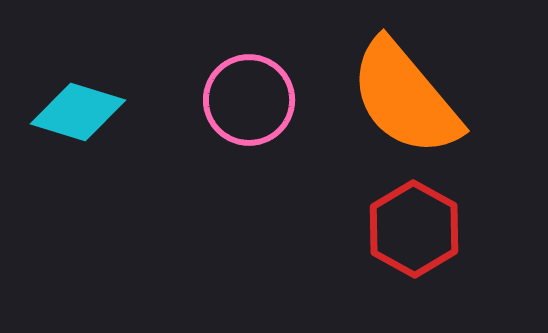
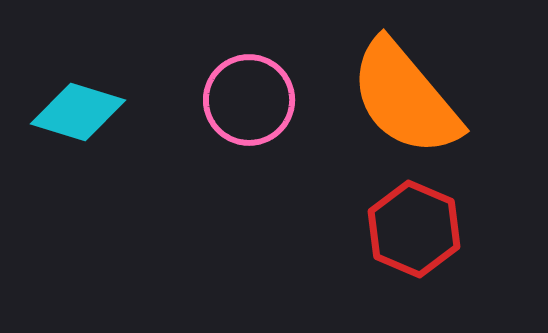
red hexagon: rotated 6 degrees counterclockwise
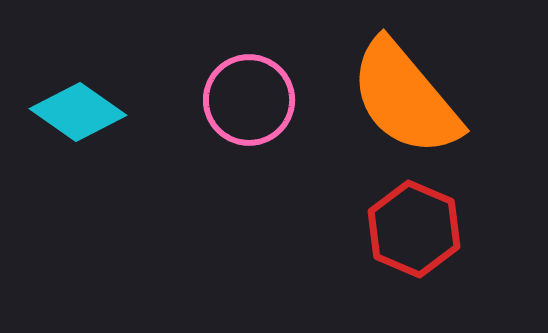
cyan diamond: rotated 18 degrees clockwise
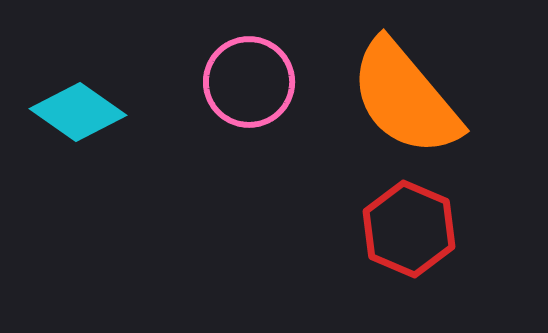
pink circle: moved 18 px up
red hexagon: moved 5 px left
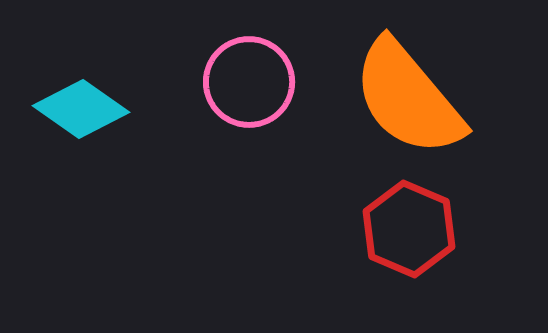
orange semicircle: moved 3 px right
cyan diamond: moved 3 px right, 3 px up
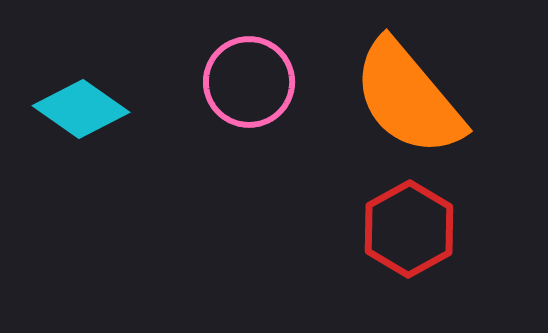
red hexagon: rotated 8 degrees clockwise
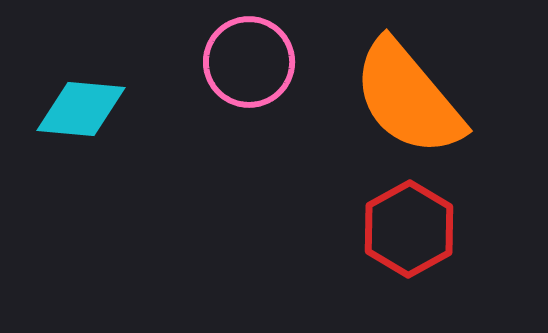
pink circle: moved 20 px up
cyan diamond: rotated 30 degrees counterclockwise
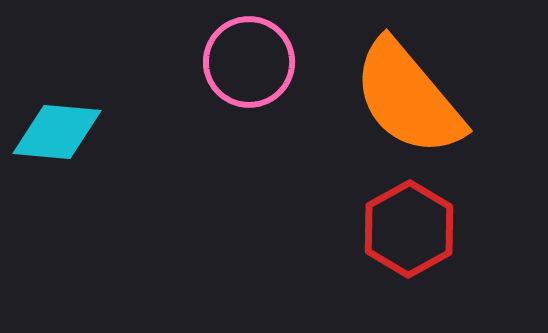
cyan diamond: moved 24 px left, 23 px down
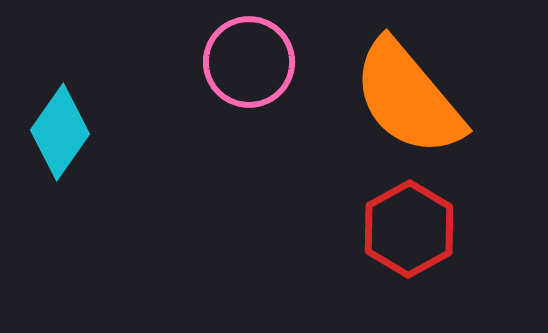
cyan diamond: moved 3 px right; rotated 60 degrees counterclockwise
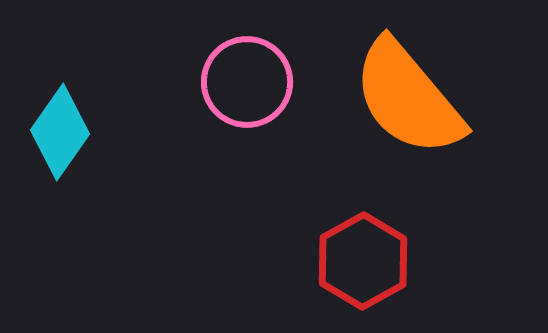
pink circle: moved 2 px left, 20 px down
red hexagon: moved 46 px left, 32 px down
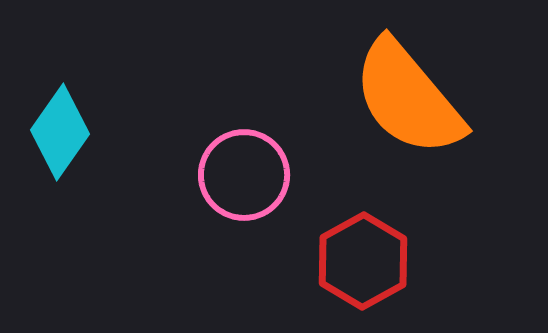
pink circle: moved 3 px left, 93 px down
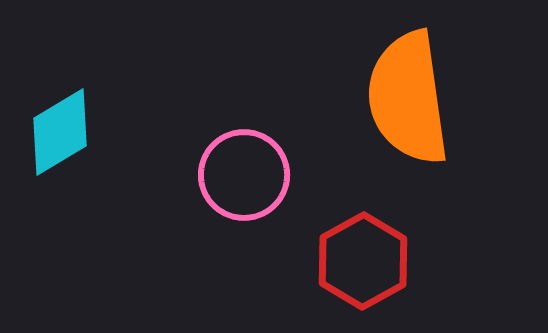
orange semicircle: rotated 32 degrees clockwise
cyan diamond: rotated 24 degrees clockwise
